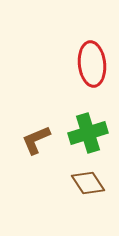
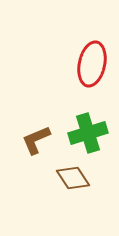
red ellipse: rotated 18 degrees clockwise
brown diamond: moved 15 px left, 5 px up
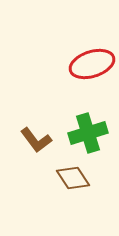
red ellipse: rotated 60 degrees clockwise
brown L-shape: rotated 104 degrees counterclockwise
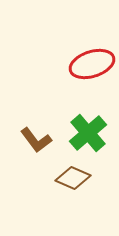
green cross: rotated 24 degrees counterclockwise
brown diamond: rotated 32 degrees counterclockwise
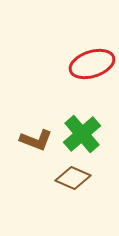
green cross: moved 6 px left, 1 px down
brown L-shape: rotated 32 degrees counterclockwise
